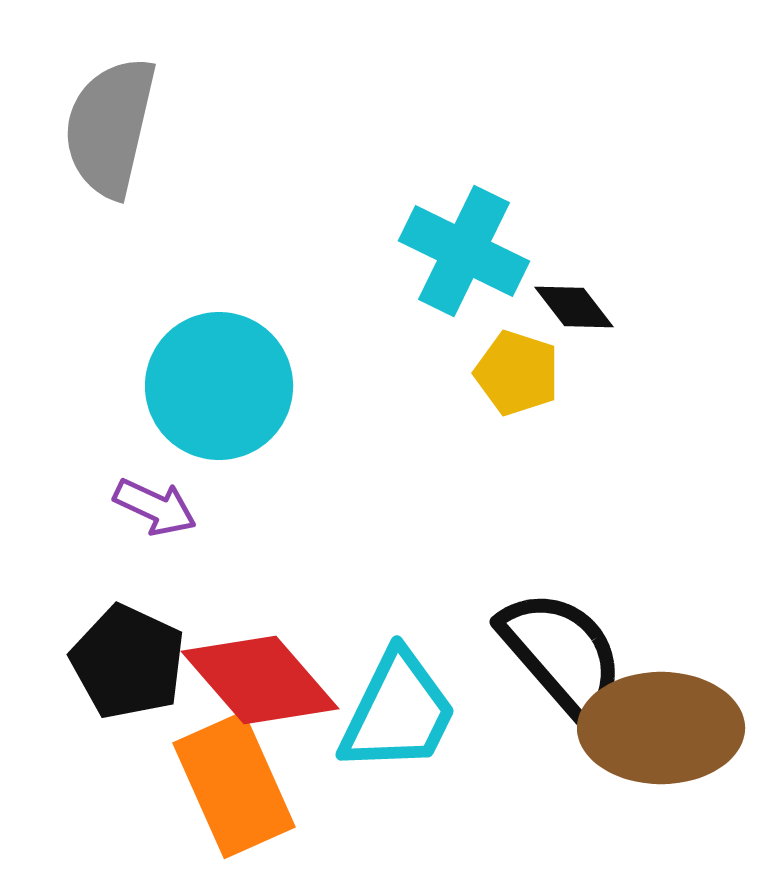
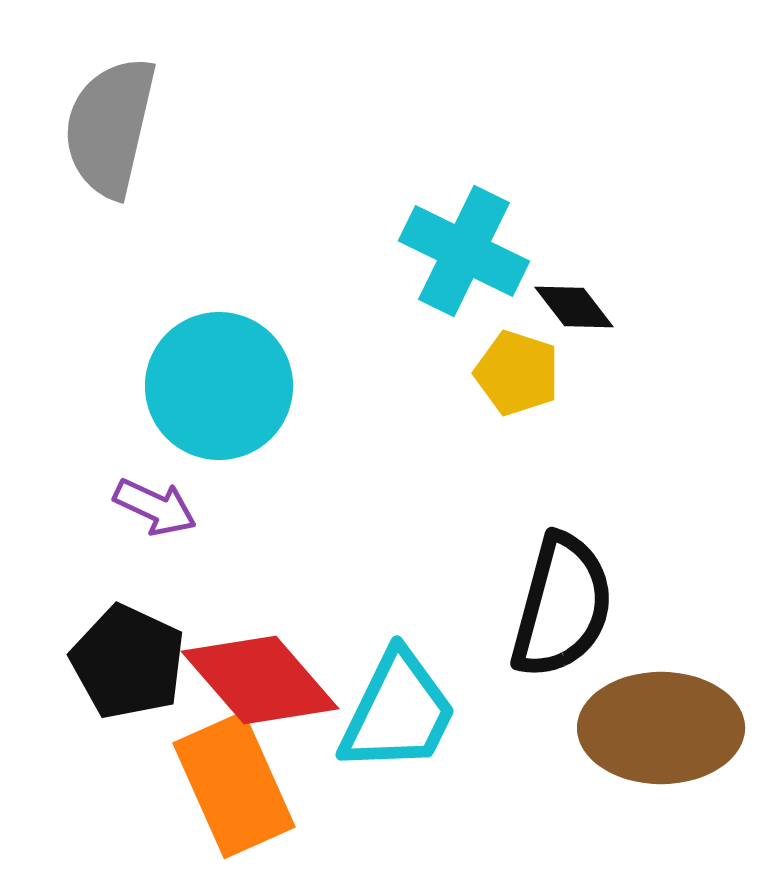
black semicircle: moved 48 px up; rotated 56 degrees clockwise
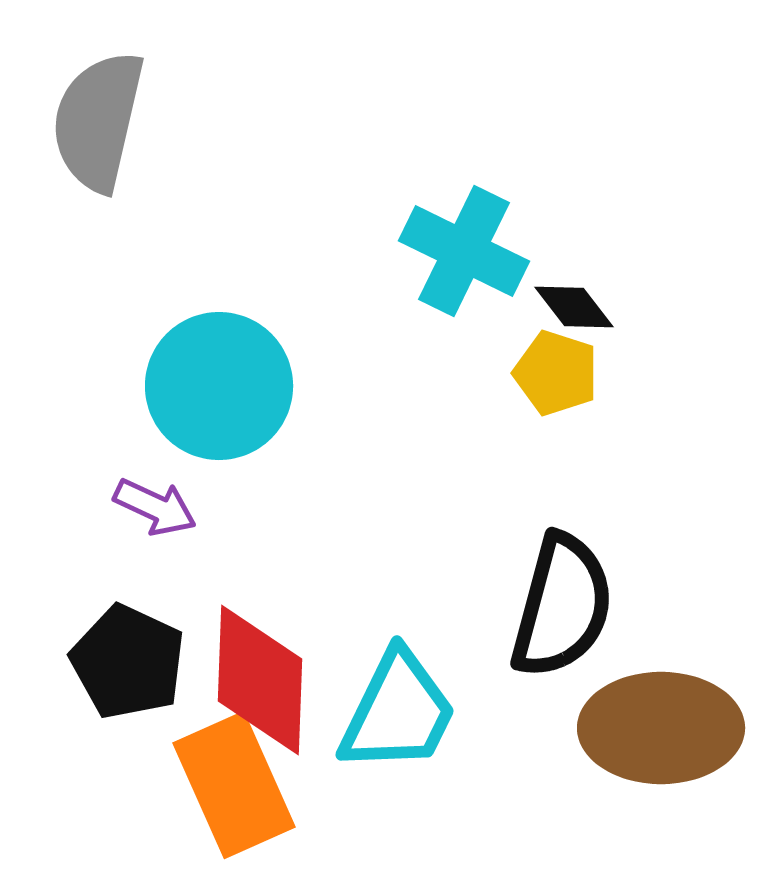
gray semicircle: moved 12 px left, 6 px up
yellow pentagon: moved 39 px right
red diamond: rotated 43 degrees clockwise
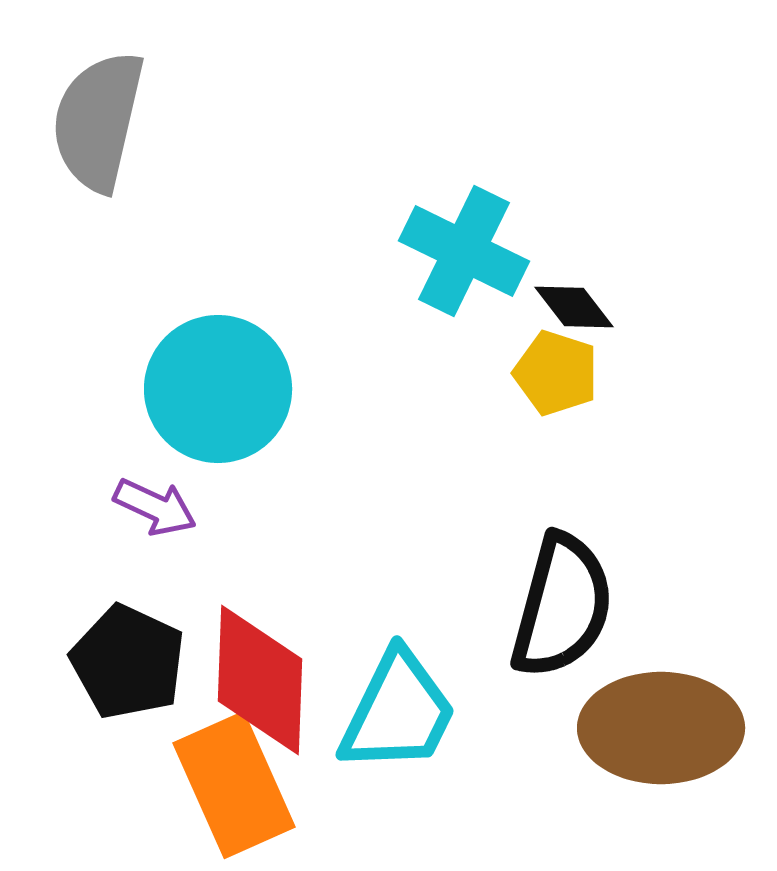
cyan circle: moved 1 px left, 3 px down
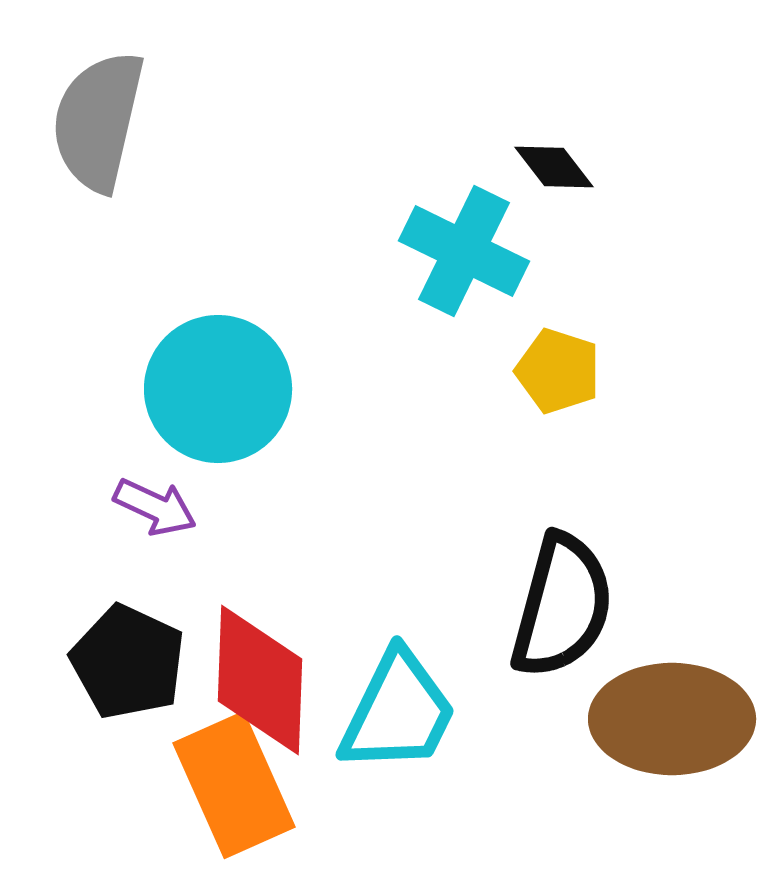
black diamond: moved 20 px left, 140 px up
yellow pentagon: moved 2 px right, 2 px up
brown ellipse: moved 11 px right, 9 px up
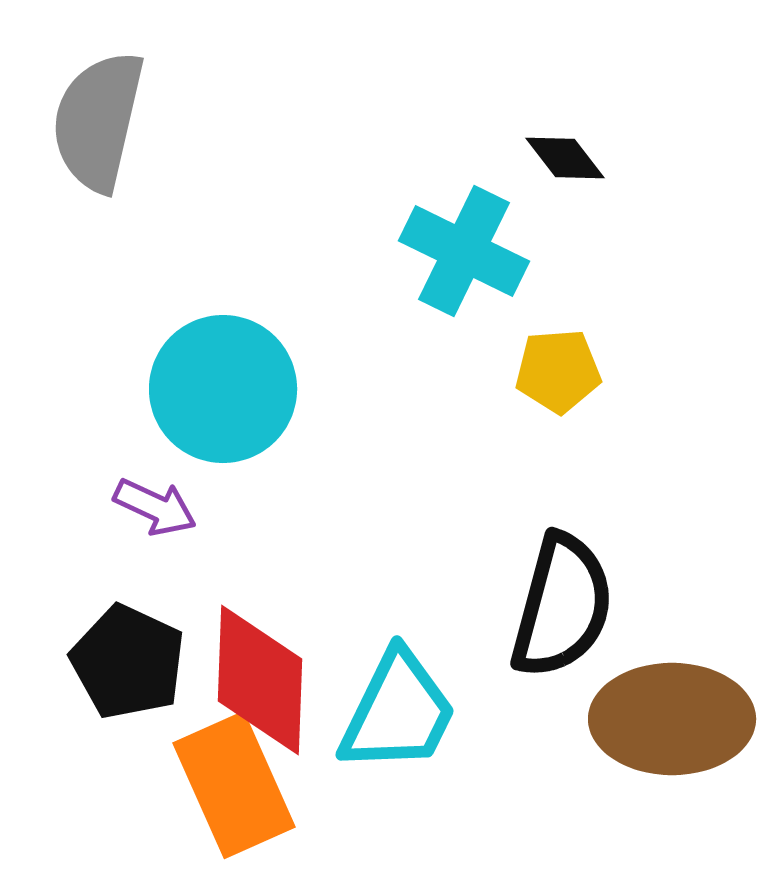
black diamond: moved 11 px right, 9 px up
yellow pentagon: rotated 22 degrees counterclockwise
cyan circle: moved 5 px right
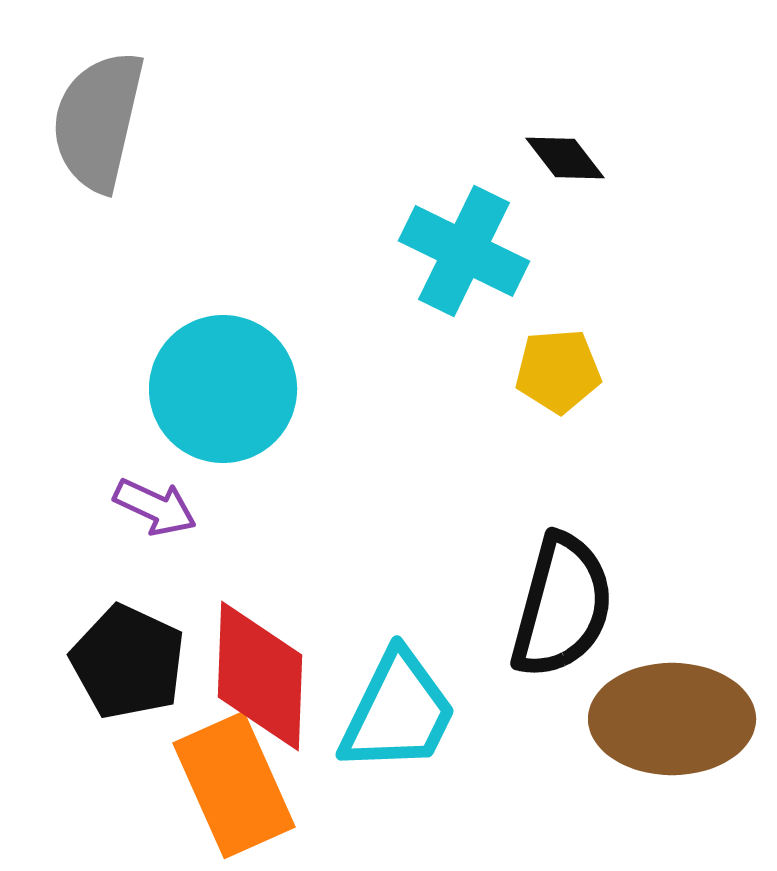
red diamond: moved 4 px up
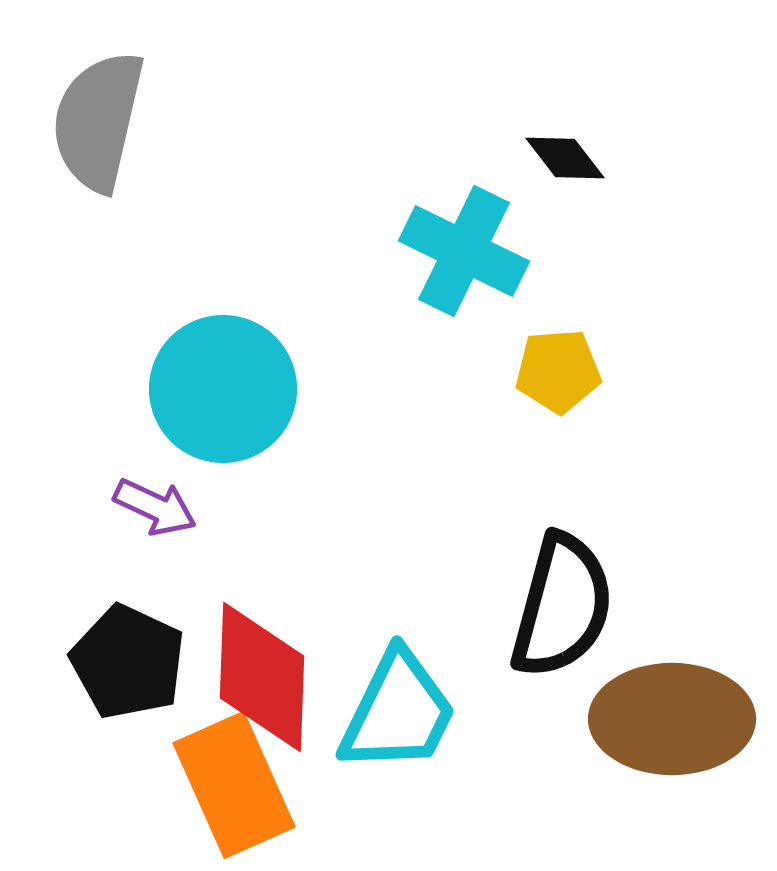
red diamond: moved 2 px right, 1 px down
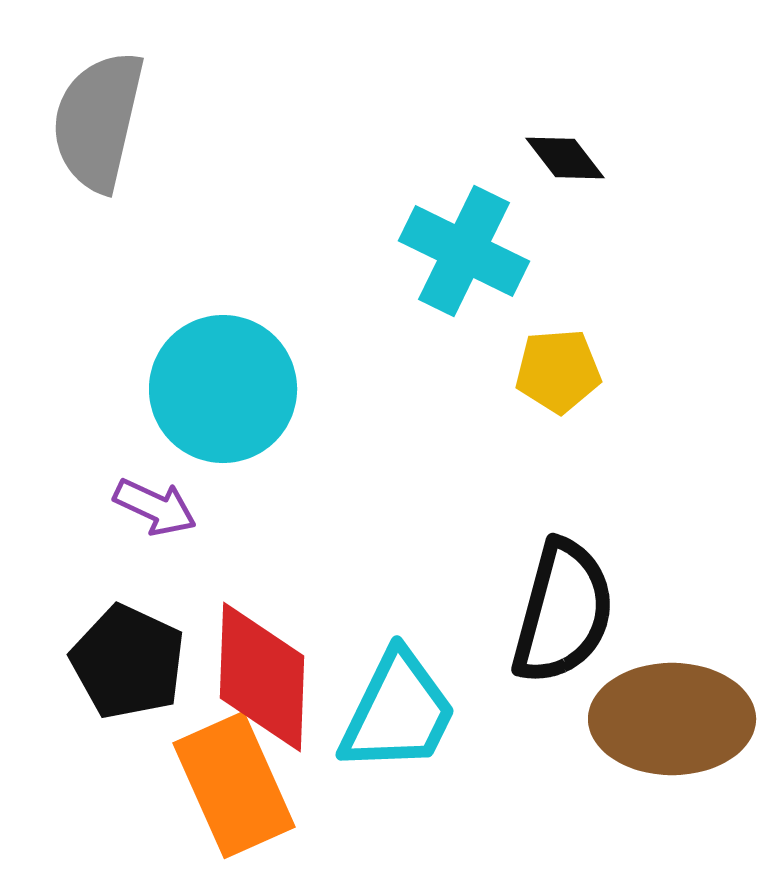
black semicircle: moved 1 px right, 6 px down
